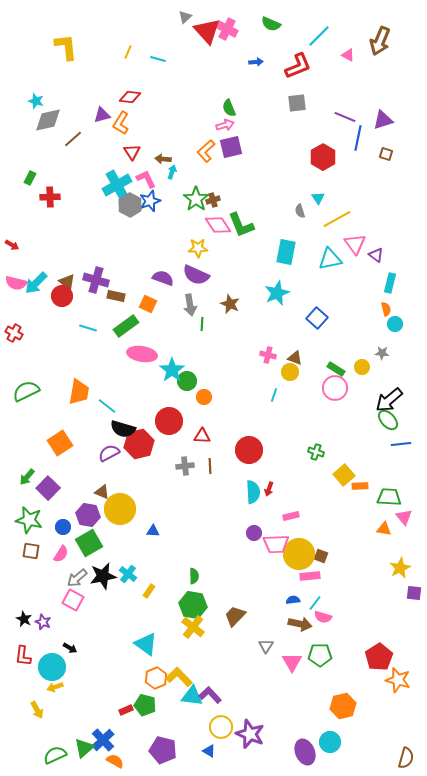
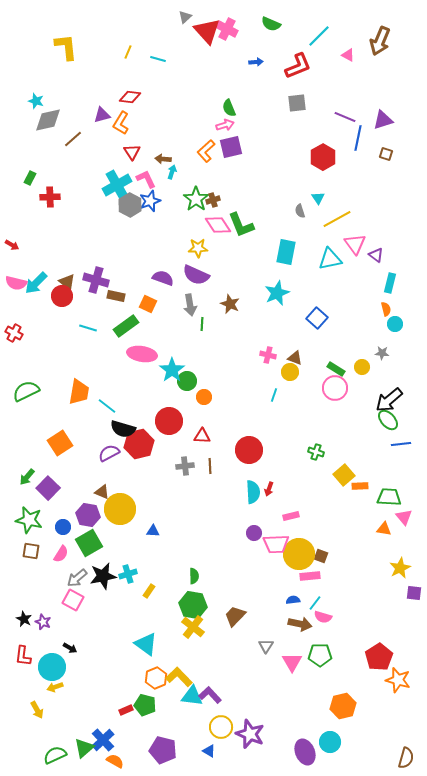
cyan cross at (128, 574): rotated 36 degrees clockwise
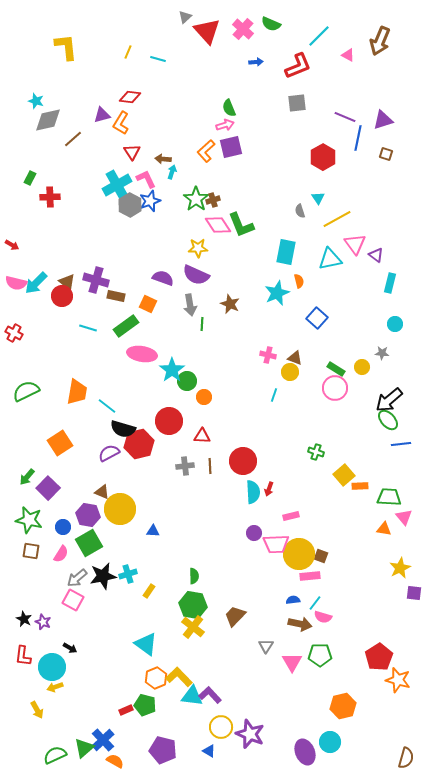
pink cross at (227, 29): moved 16 px right; rotated 15 degrees clockwise
orange semicircle at (386, 309): moved 87 px left, 28 px up
orange trapezoid at (79, 392): moved 2 px left
red circle at (249, 450): moved 6 px left, 11 px down
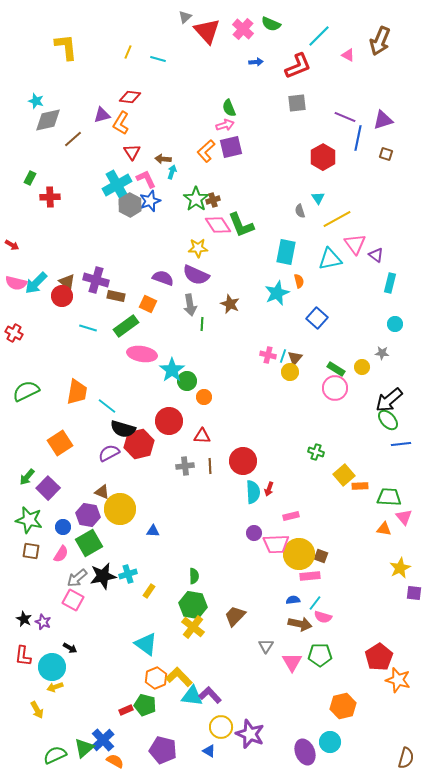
brown triangle at (295, 358): rotated 49 degrees clockwise
cyan line at (274, 395): moved 9 px right, 39 px up
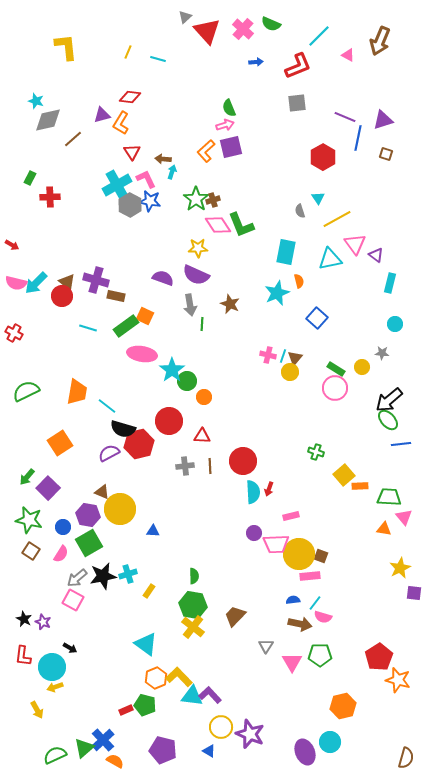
blue star at (150, 201): rotated 30 degrees clockwise
orange square at (148, 304): moved 3 px left, 12 px down
brown square at (31, 551): rotated 24 degrees clockwise
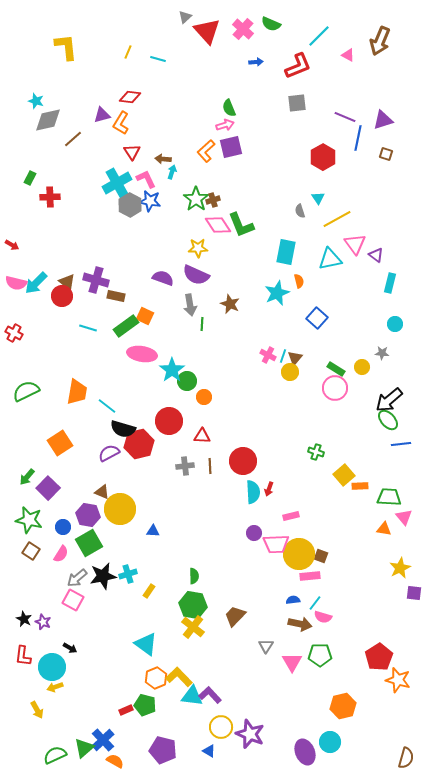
cyan cross at (117, 185): moved 2 px up
pink cross at (268, 355): rotated 14 degrees clockwise
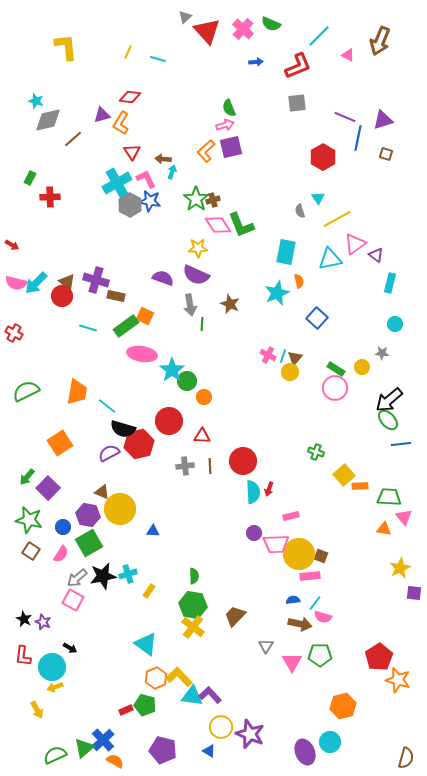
pink triangle at (355, 244): rotated 30 degrees clockwise
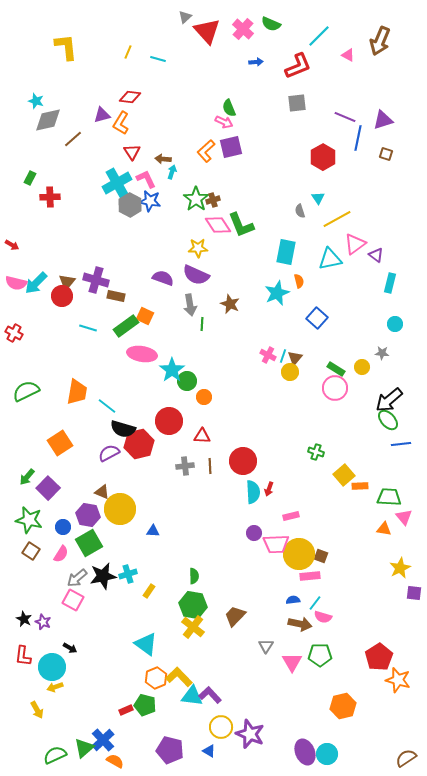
pink arrow at (225, 125): moved 1 px left, 3 px up; rotated 42 degrees clockwise
brown triangle at (67, 282): rotated 30 degrees clockwise
cyan circle at (330, 742): moved 3 px left, 12 px down
purple pentagon at (163, 750): moved 7 px right
brown semicircle at (406, 758): rotated 140 degrees counterclockwise
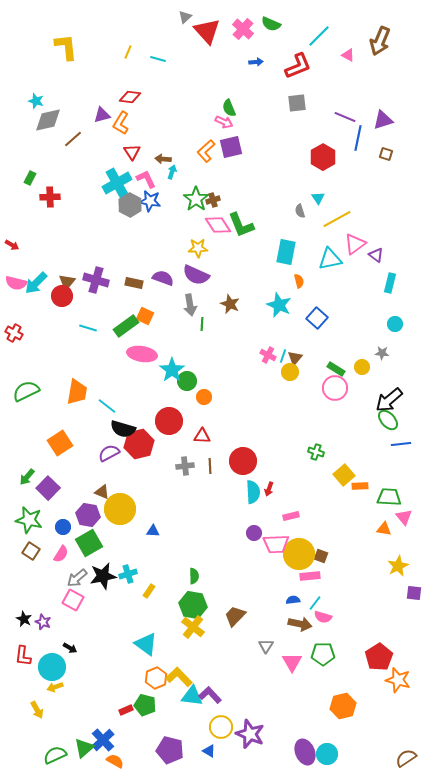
cyan star at (277, 293): moved 2 px right, 12 px down; rotated 25 degrees counterclockwise
brown rectangle at (116, 296): moved 18 px right, 13 px up
yellow star at (400, 568): moved 2 px left, 2 px up
green pentagon at (320, 655): moved 3 px right, 1 px up
